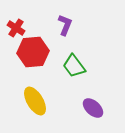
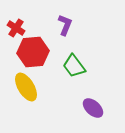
yellow ellipse: moved 9 px left, 14 px up
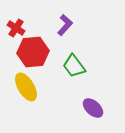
purple L-shape: rotated 20 degrees clockwise
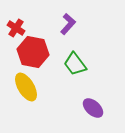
purple L-shape: moved 3 px right, 1 px up
red hexagon: rotated 16 degrees clockwise
green trapezoid: moved 1 px right, 2 px up
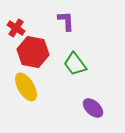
purple L-shape: moved 2 px left, 3 px up; rotated 45 degrees counterclockwise
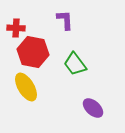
purple L-shape: moved 1 px left, 1 px up
red cross: rotated 30 degrees counterclockwise
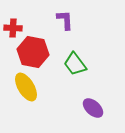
red cross: moved 3 px left
